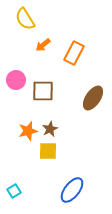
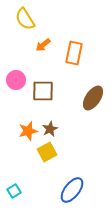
orange rectangle: rotated 15 degrees counterclockwise
yellow square: moved 1 px left, 1 px down; rotated 30 degrees counterclockwise
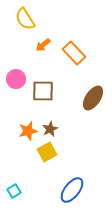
orange rectangle: rotated 55 degrees counterclockwise
pink circle: moved 1 px up
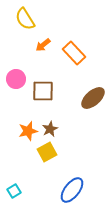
brown ellipse: rotated 15 degrees clockwise
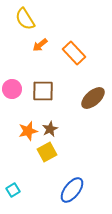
orange arrow: moved 3 px left
pink circle: moved 4 px left, 10 px down
cyan square: moved 1 px left, 1 px up
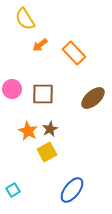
brown square: moved 3 px down
orange star: rotated 30 degrees counterclockwise
